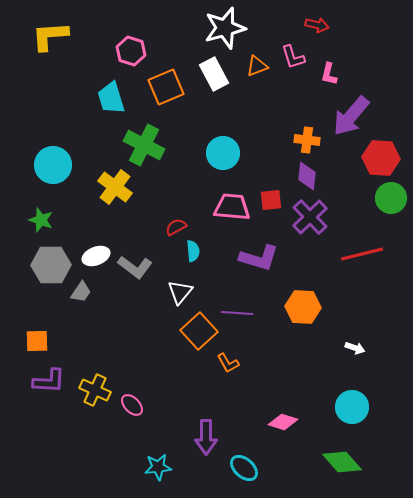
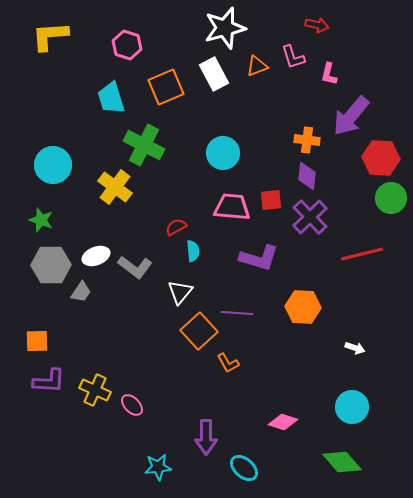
pink hexagon at (131, 51): moved 4 px left, 6 px up
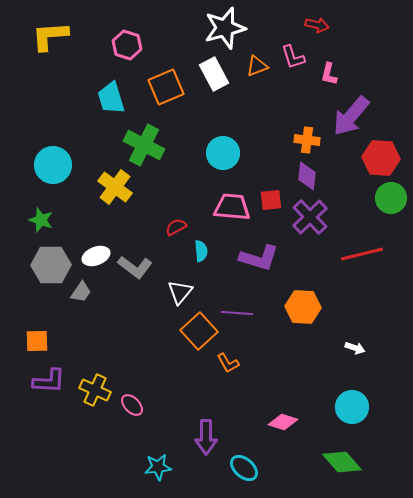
cyan semicircle at (193, 251): moved 8 px right
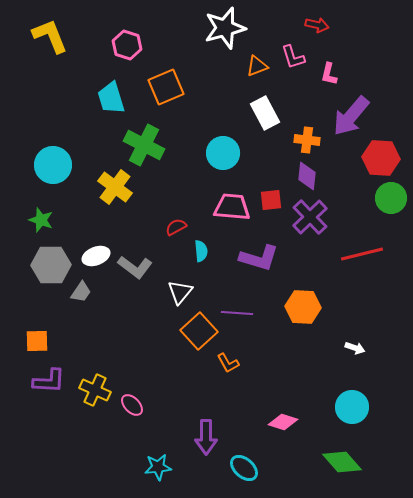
yellow L-shape at (50, 36): rotated 72 degrees clockwise
white rectangle at (214, 74): moved 51 px right, 39 px down
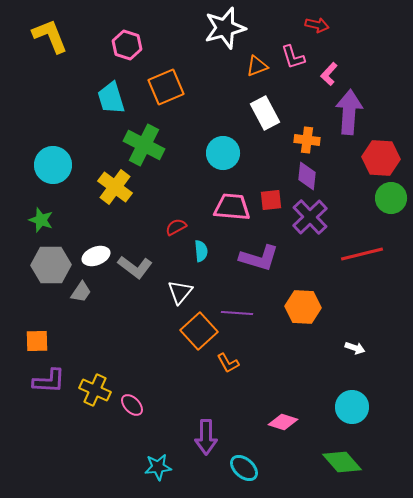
pink L-shape at (329, 74): rotated 30 degrees clockwise
purple arrow at (351, 116): moved 2 px left, 4 px up; rotated 144 degrees clockwise
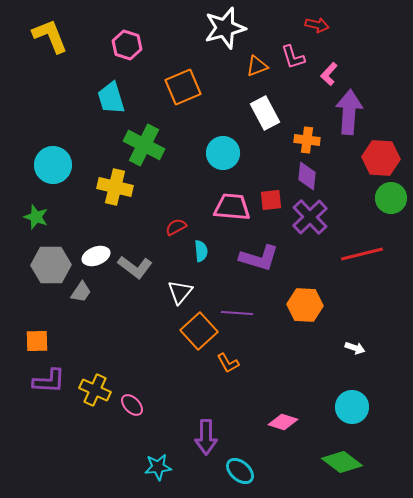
orange square at (166, 87): moved 17 px right
yellow cross at (115, 187): rotated 24 degrees counterclockwise
green star at (41, 220): moved 5 px left, 3 px up
orange hexagon at (303, 307): moved 2 px right, 2 px up
green diamond at (342, 462): rotated 12 degrees counterclockwise
cyan ellipse at (244, 468): moved 4 px left, 3 px down
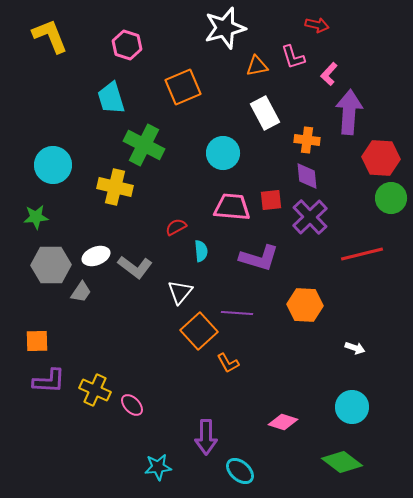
orange triangle at (257, 66): rotated 10 degrees clockwise
purple diamond at (307, 176): rotated 12 degrees counterclockwise
green star at (36, 217): rotated 25 degrees counterclockwise
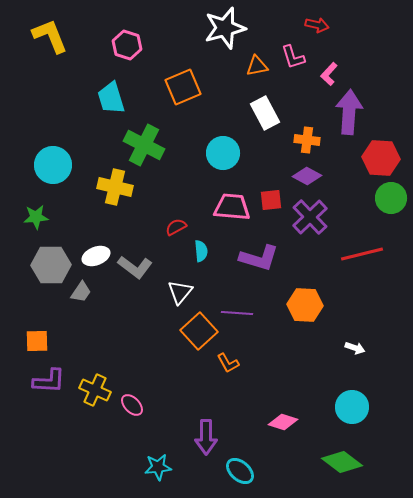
purple diamond at (307, 176): rotated 56 degrees counterclockwise
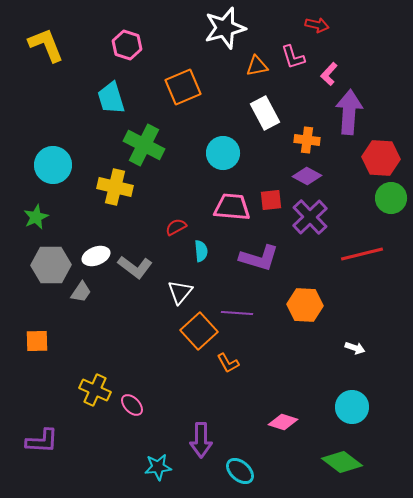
yellow L-shape at (50, 36): moved 4 px left, 9 px down
green star at (36, 217): rotated 20 degrees counterclockwise
purple L-shape at (49, 381): moved 7 px left, 60 px down
purple arrow at (206, 437): moved 5 px left, 3 px down
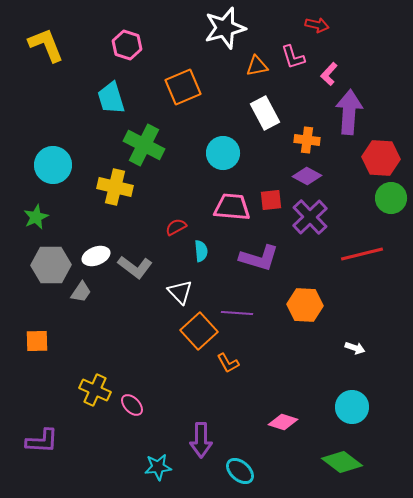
white triangle at (180, 292): rotated 24 degrees counterclockwise
